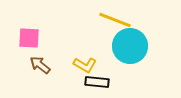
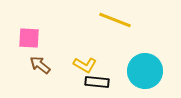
cyan circle: moved 15 px right, 25 px down
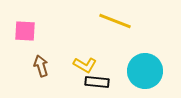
yellow line: moved 1 px down
pink square: moved 4 px left, 7 px up
brown arrow: moved 1 px right, 1 px down; rotated 35 degrees clockwise
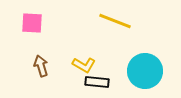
pink square: moved 7 px right, 8 px up
yellow L-shape: moved 1 px left
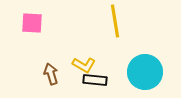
yellow line: rotated 60 degrees clockwise
brown arrow: moved 10 px right, 8 px down
cyan circle: moved 1 px down
black rectangle: moved 2 px left, 2 px up
